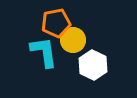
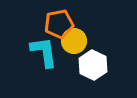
orange pentagon: moved 3 px right, 1 px down
yellow circle: moved 1 px right, 1 px down
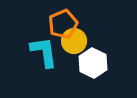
orange pentagon: moved 4 px right; rotated 12 degrees counterclockwise
white hexagon: moved 2 px up
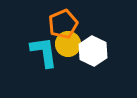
yellow circle: moved 6 px left, 3 px down
white hexagon: moved 12 px up
